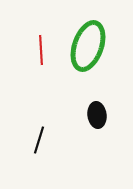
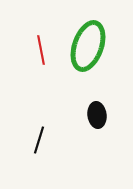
red line: rotated 8 degrees counterclockwise
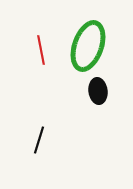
black ellipse: moved 1 px right, 24 px up
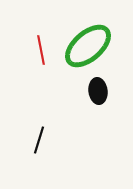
green ellipse: rotated 30 degrees clockwise
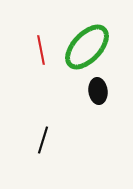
green ellipse: moved 1 px left, 1 px down; rotated 6 degrees counterclockwise
black line: moved 4 px right
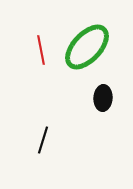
black ellipse: moved 5 px right, 7 px down; rotated 10 degrees clockwise
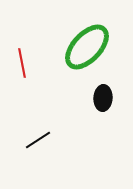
red line: moved 19 px left, 13 px down
black line: moved 5 px left; rotated 40 degrees clockwise
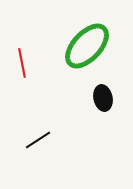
green ellipse: moved 1 px up
black ellipse: rotated 15 degrees counterclockwise
